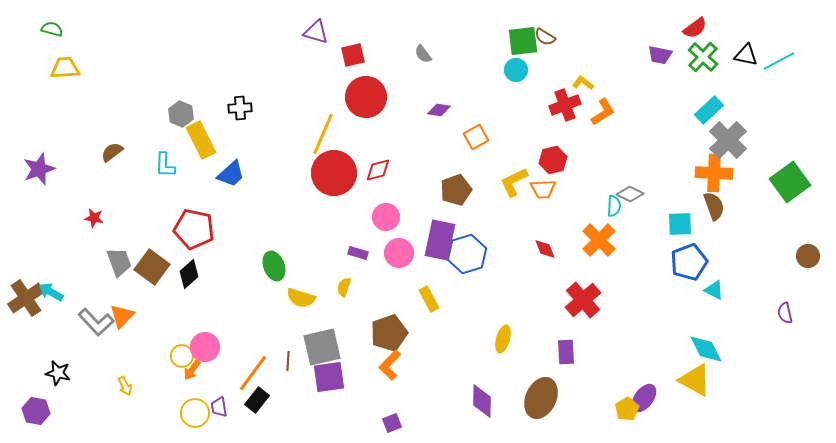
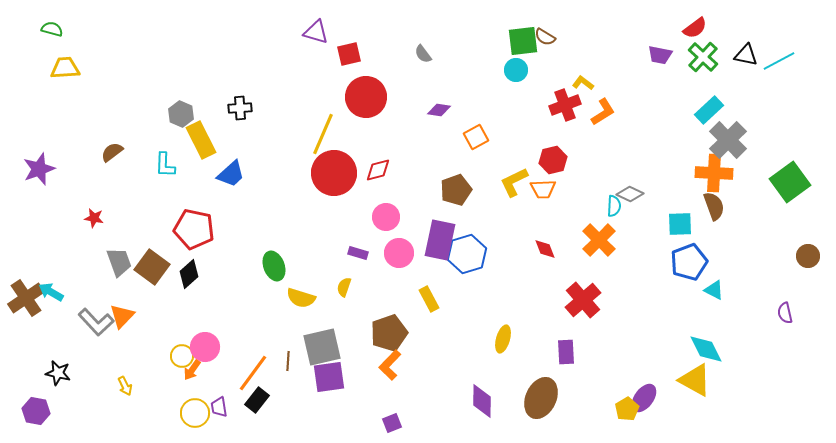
red square at (353, 55): moved 4 px left, 1 px up
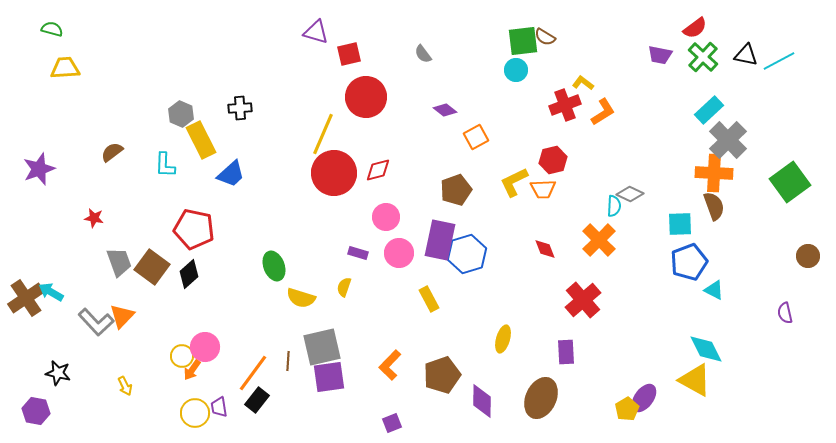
purple diamond at (439, 110): moved 6 px right; rotated 30 degrees clockwise
brown pentagon at (389, 333): moved 53 px right, 42 px down
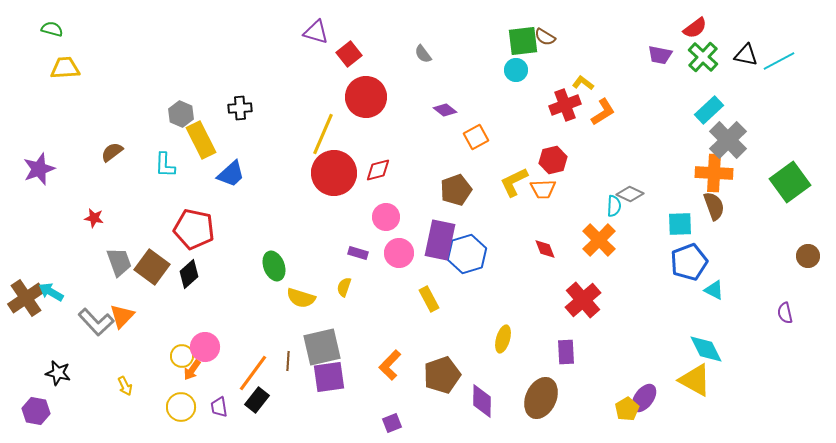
red square at (349, 54): rotated 25 degrees counterclockwise
yellow circle at (195, 413): moved 14 px left, 6 px up
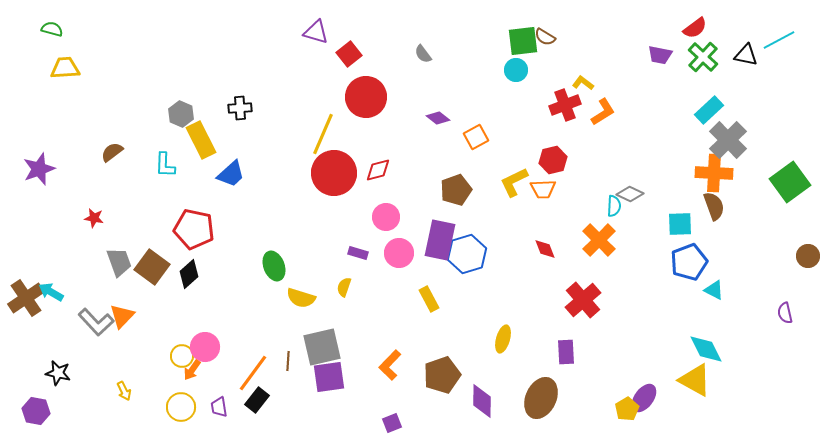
cyan line at (779, 61): moved 21 px up
purple diamond at (445, 110): moved 7 px left, 8 px down
yellow arrow at (125, 386): moved 1 px left, 5 px down
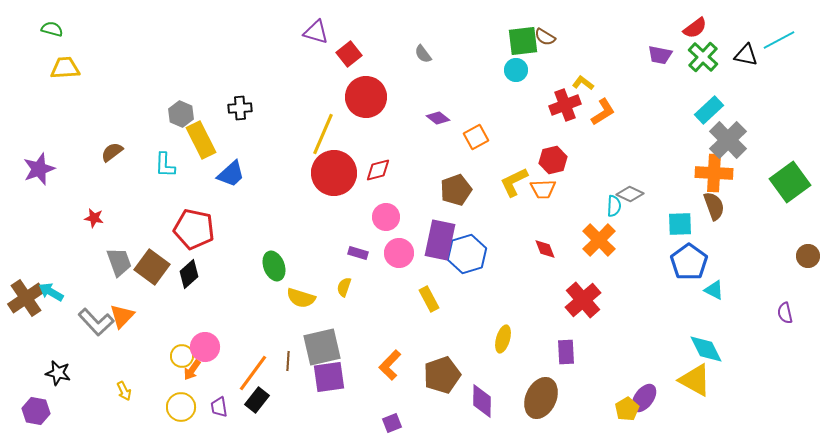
blue pentagon at (689, 262): rotated 15 degrees counterclockwise
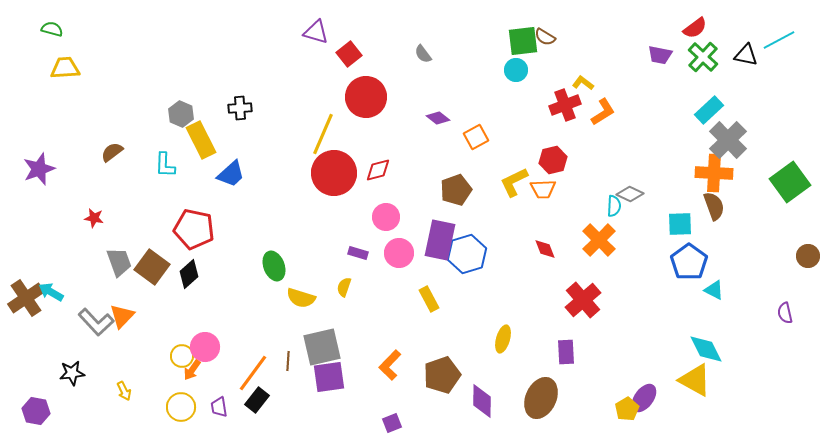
black star at (58, 373): moved 14 px right; rotated 20 degrees counterclockwise
